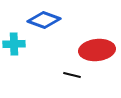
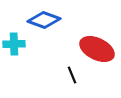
red ellipse: moved 1 px up; rotated 32 degrees clockwise
black line: rotated 54 degrees clockwise
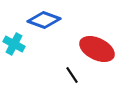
cyan cross: rotated 30 degrees clockwise
black line: rotated 12 degrees counterclockwise
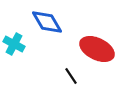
blue diamond: moved 3 px right, 2 px down; rotated 40 degrees clockwise
black line: moved 1 px left, 1 px down
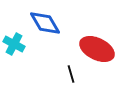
blue diamond: moved 2 px left, 1 px down
black line: moved 2 px up; rotated 18 degrees clockwise
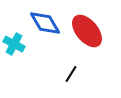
red ellipse: moved 10 px left, 18 px up; rotated 24 degrees clockwise
black line: rotated 48 degrees clockwise
